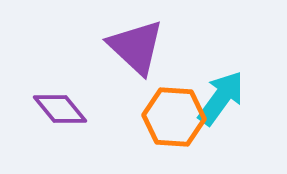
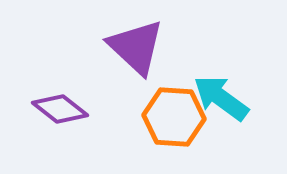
cyan arrow: rotated 90 degrees counterclockwise
purple diamond: rotated 12 degrees counterclockwise
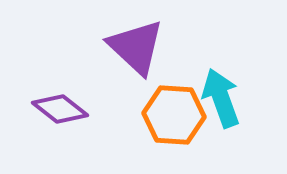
cyan arrow: rotated 34 degrees clockwise
orange hexagon: moved 2 px up
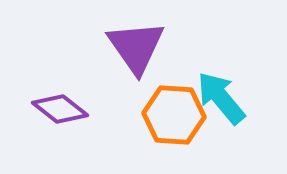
purple triangle: rotated 12 degrees clockwise
cyan arrow: rotated 20 degrees counterclockwise
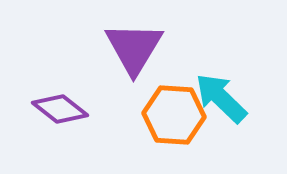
purple triangle: moved 2 px left, 1 px down; rotated 6 degrees clockwise
cyan arrow: rotated 6 degrees counterclockwise
